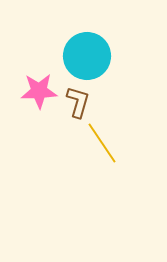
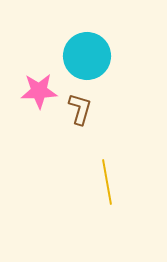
brown L-shape: moved 2 px right, 7 px down
yellow line: moved 5 px right, 39 px down; rotated 24 degrees clockwise
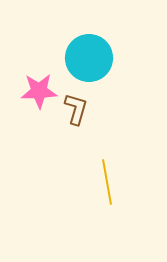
cyan circle: moved 2 px right, 2 px down
brown L-shape: moved 4 px left
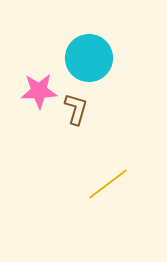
yellow line: moved 1 px right, 2 px down; rotated 63 degrees clockwise
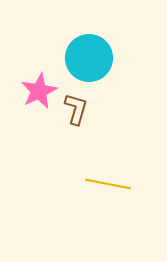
pink star: rotated 24 degrees counterclockwise
yellow line: rotated 48 degrees clockwise
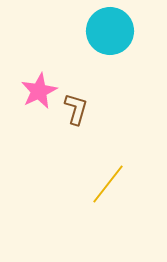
cyan circle: moved 21 px right, 27 px up
yellow line: rotated 63 degrees counterclockwise
